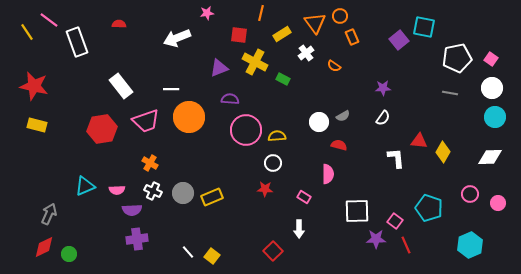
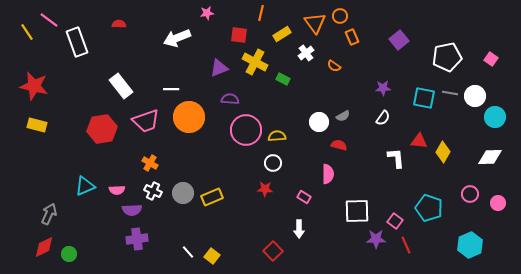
cyan square at (424, 27): moved 71 px down
white pentagon at (457, 58): moved 10 px left, 1 px up
white circle at (492, 88): moved 17 px left, 8 px down
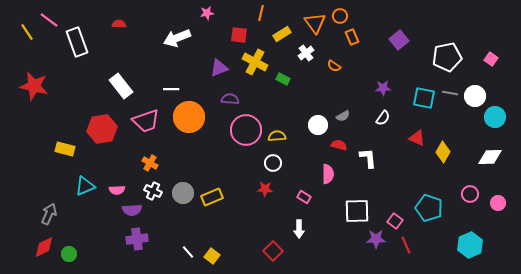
white circle at (319, 122): moved 1 px left, 3 px down
yellow rectangle at (37, 125): moved 28 px right, 24 px down
red triangle at (419, 141): moved 2 px left, 3 px up; rotated 18 degrees clockwise
white L-shape at (396, 158): moved 28 px left
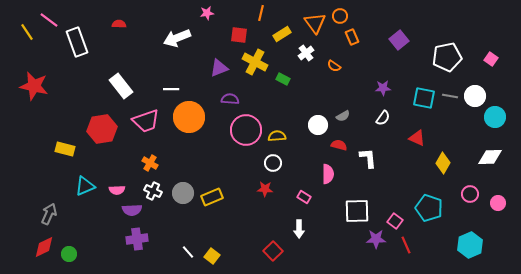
gray line at (450, 93): moved 3 px down
yellow diamond at (443, 152): moved 11 px down
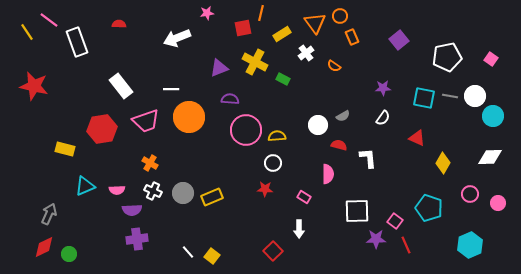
red square at (239, 35): moved 4 px right, 7 px up; rotated 18 degrees counterclockwise
cyan circle at (495, 117): moved 2 px left, 1 px up
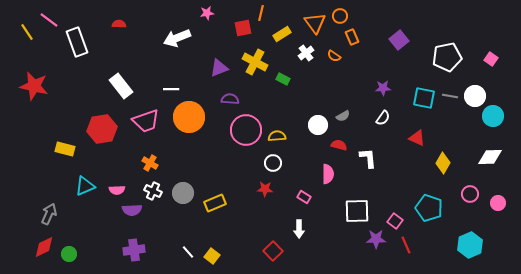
orange semicircle at (334, 66): moved 10 px up
yellow rectangle at (212, 197): moved 3 px right, 6 px down
purple cross at (137, 239): moved 3 px left, 11 px down
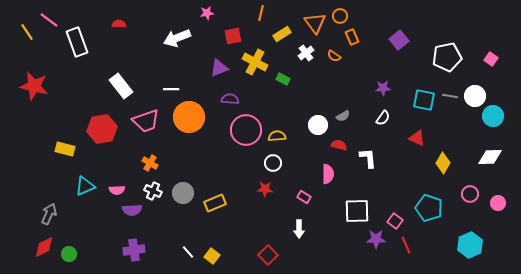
red square at (243, 28): moved 10 px left, 8 px down
cyan square at (424, 98): moved 2 px down
red square at (273, 251): moved 5 px left, 4 px down
